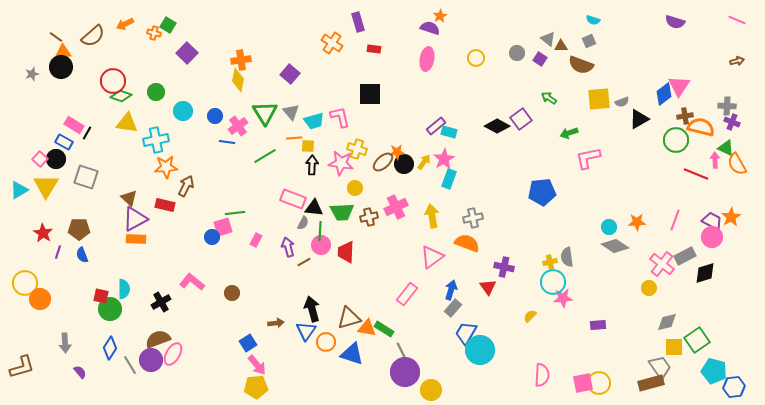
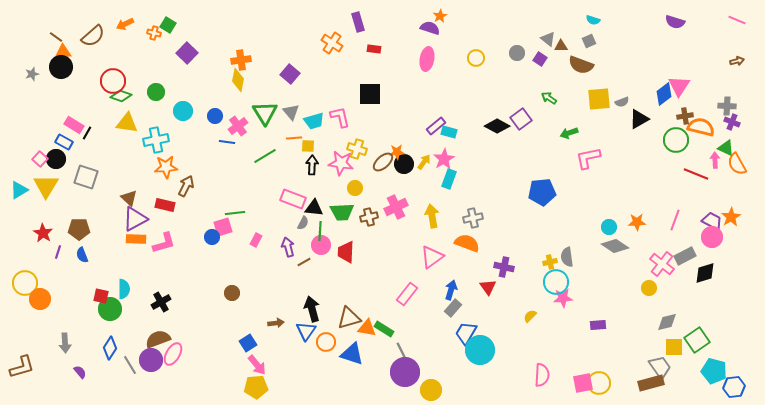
pink L-shape at (192, 282): moved 28 px left, 39 px up; rotated 125 degrees clockwise
cyan circle at (553, 282): moved 3 px right
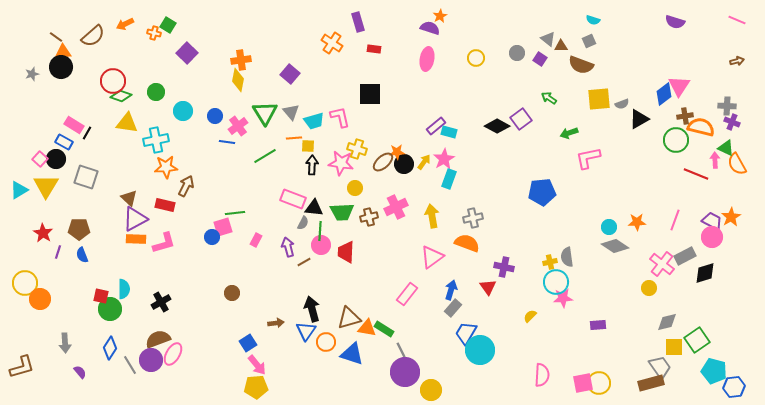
gray semicircle at (622, 102): moved 2 px down
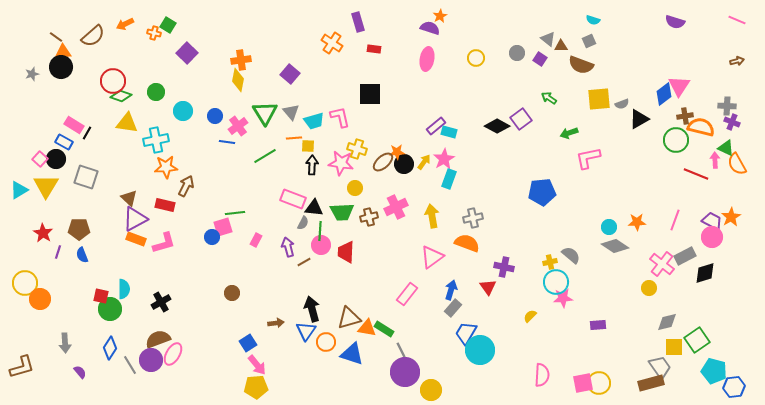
orange rectangle at (136, 239): rotated 18 degrees clockwise
gray semicircle at (567, 257): moved 4 px right, 2 px up; rotated 138 degrees clockwise
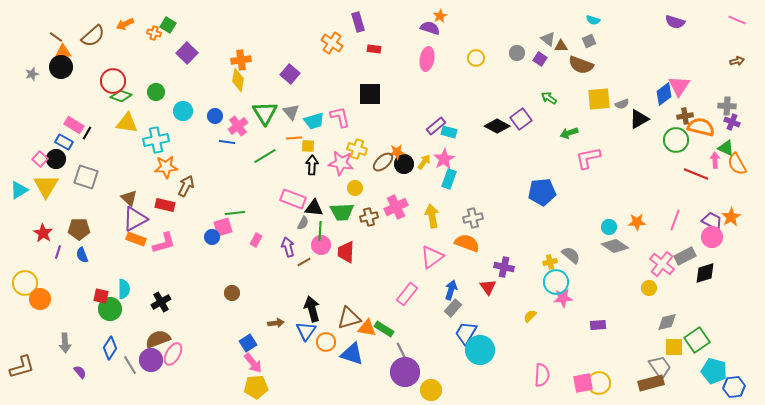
pink arrow at (257, 365): moved 4 px left, 2 px up
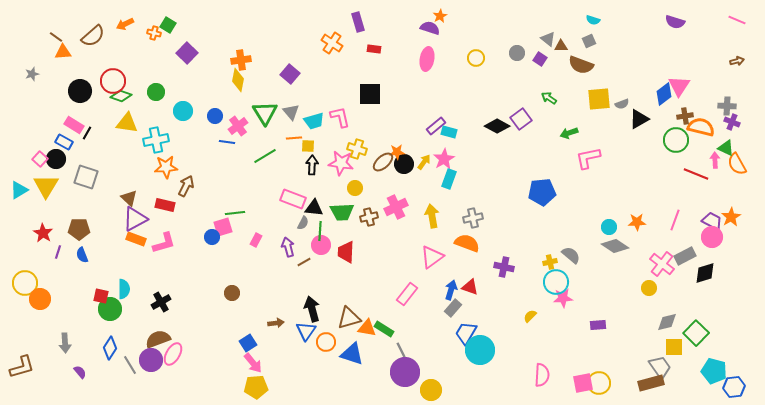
black circle at (61, 67): moved 19 px right, 24 px down
red triangle at (488, 287): moved 18 px left; rotated 36 degrees counterclockwise
green square at (697, 340): moved 1 px left, 7 px up; rotated 10 degrees counterclockwise
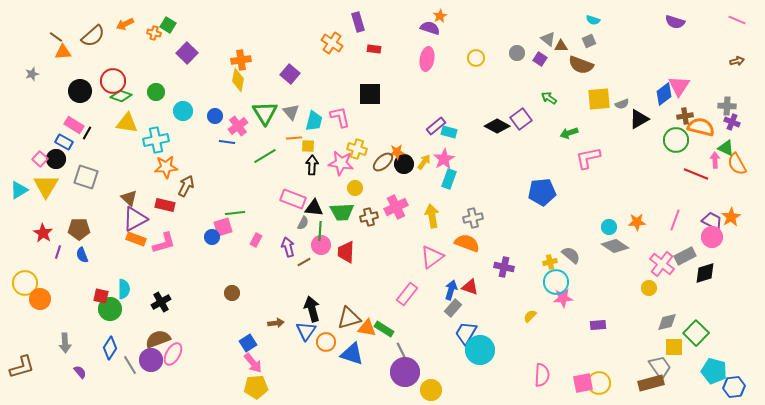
cyan trapezoid at (314, 121): rotated 60 degrees counterclockwise
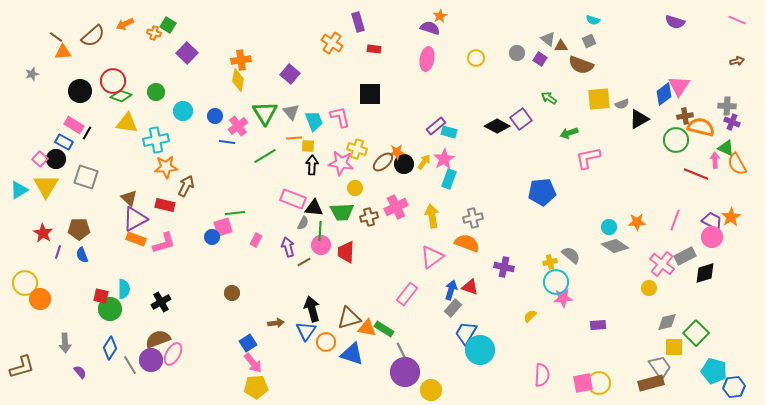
cyan trapezoid at (314, 121): rotated 35 degrees counterclockwise
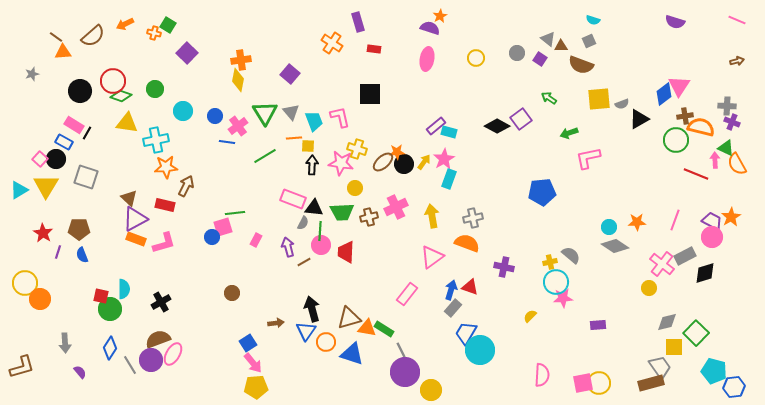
green circle at (156, 92): moved 1 px left, 3 px up
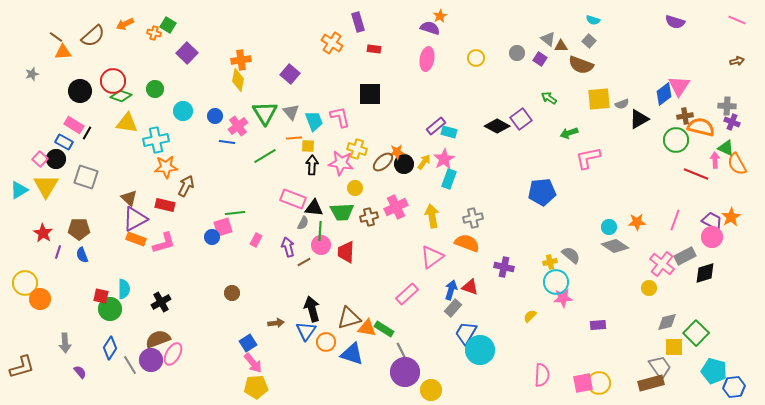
gray square at (589, 41): rotated 24 degrees counterclockwise
pink rectangle at (407, 294): rotated 10 degrees clockwise
